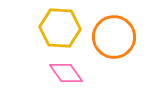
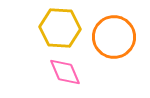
pink diamond: moved 1 px left, 1 px up; rotated 12 degrees clockwise
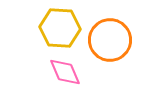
orange circle: moved 4 px left, 3 px down
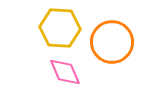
orange circle: moved 2 px right, 2 px down
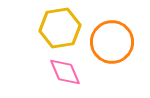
yellow hexagon: rotated 12 degrees counterclockwise
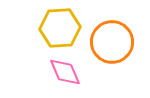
yellow hexagon: rotated 6 degrees clockwise
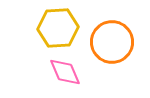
yellow hexagon: moved 2 px left
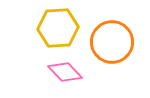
pink diamond: rotated 20 degrees counterclockwise
